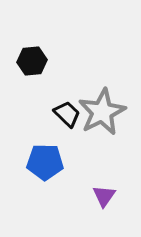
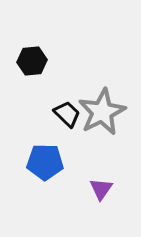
purple triangle: moved 3 px left, 7 px up
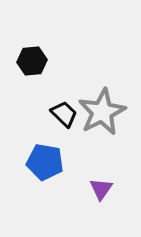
black trapezoid: moved 3 px left
blue pentagon: rotated 9 degrees clockwise
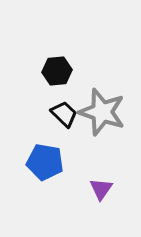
black hexagon: moved 25 px right, 10 px down
gray star: rotated 27 degrees counterclockwise
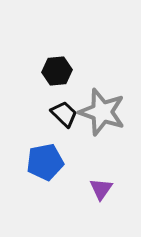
blue pentagon: rotated 21 degrees counterclockwise
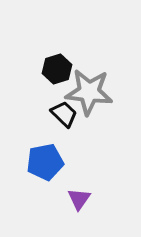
black hexagon: moved 2 px up; rotated 12 degrees counterclockwise
gray star: moved 13 px left, 20 px up; rotated 12 degrees counterclockwise
purple triangle: moved 22 px left, 10 px down
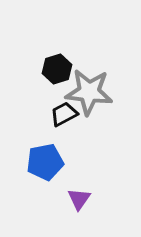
black trapezoid: rotated 72 degrees counterclockwise
